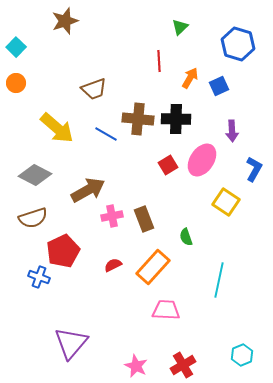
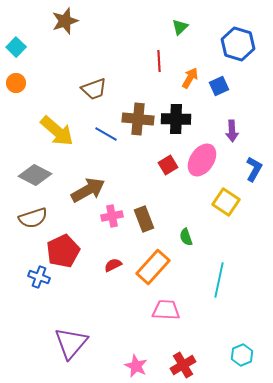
yellow arrow: moved 3 px down
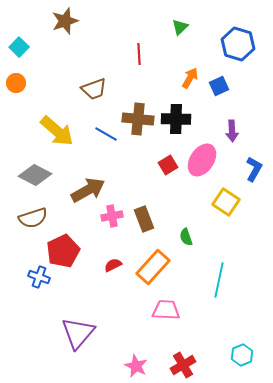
cyan square: moved 3 px right
red line: moved 20 px left, 7 px up
purple triangle: moved 7 px right, 10 px up
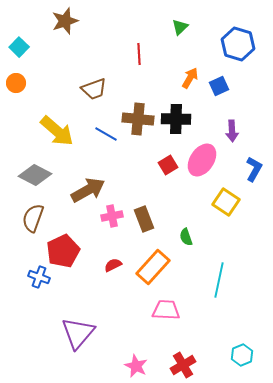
brown semicircle: rotated 128 degrees clockwise
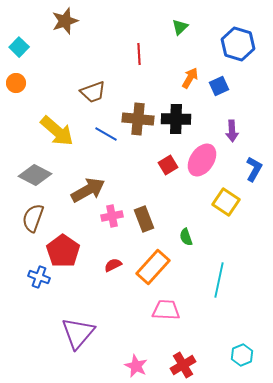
brown trapezoid: moved 1 px left, 3 px down
red pentagon: rotated 12 degrees counterclockwise
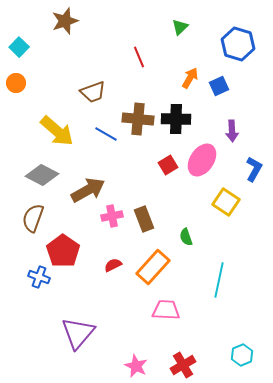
red line: moved 3 px down; rotated 20 degrees counterclockwise
gray diamond: moved 7 px right
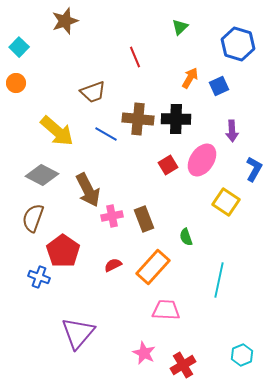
red line: moved 4 px left
brown arrow: rotated 92 degrees clockwise
pink star: moved 8 px right, 13 px up
